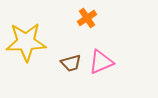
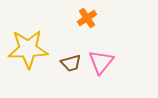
yellow star: moved 2 px right, 7 px down
pink triangle: rotated 28 degrees counterclockwise
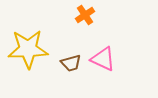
orange cross: moved 2 px left, 3 px up
pink triangle: moved 2 px right, 3 px up; rotated 44 degrees counterclockwise
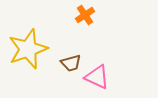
yellow star: rotated 18 degrees counterclockwise
pink triangle: moved 6 px left, 18 px down
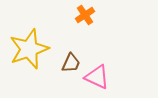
yellow star: moved 1 px right
brown trapezoid: rotated 50 degrees counterclockwise
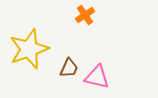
brown trapezoid: moved 2 px left, 5 px down
pink triangle: rotated 12 degrees counterclockwise
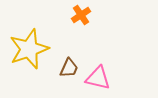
orange cross: moved 4 px left
pink triangle: moved 1 px right, 1 px down
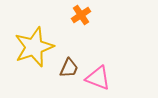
yellow star: moved 5 px right, 2 px up
pink triangle: rotated 8 degrees clockwise
